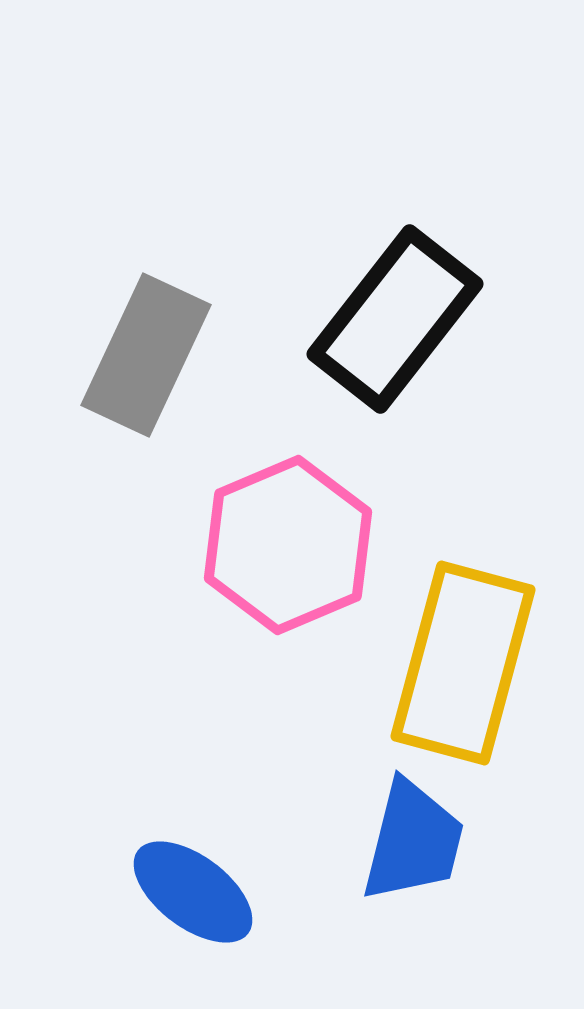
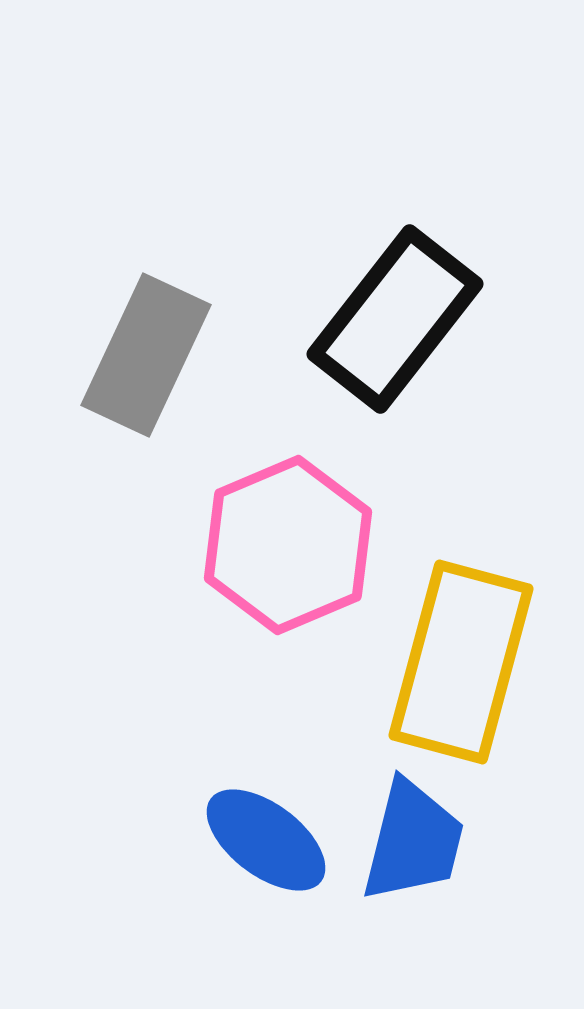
yellow rectangle: moved 2 px left, 1 px up
blue ellipse: moved 73 px right, 52 px up
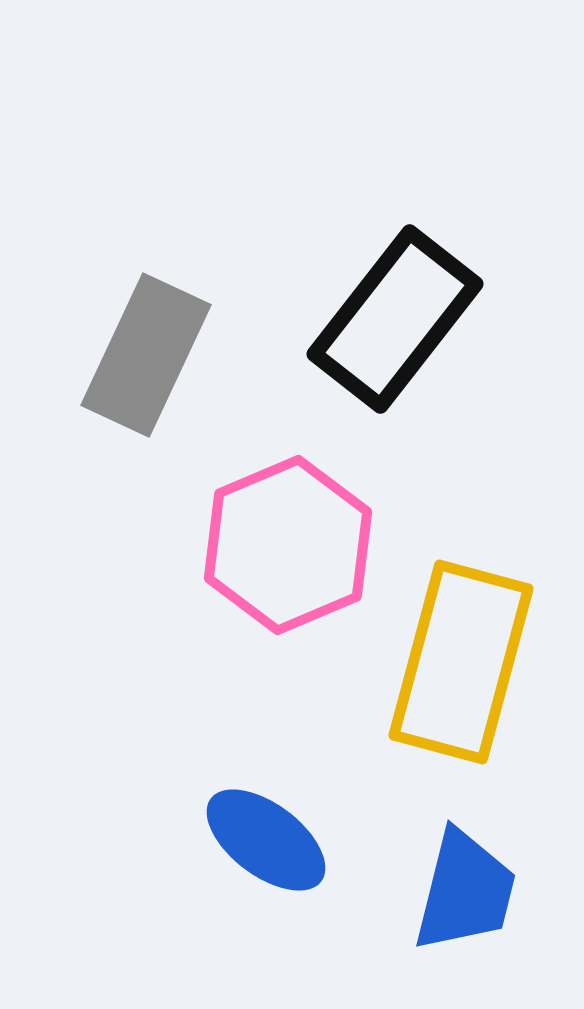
blue trapezoid: moved 52 px right, 50 px down
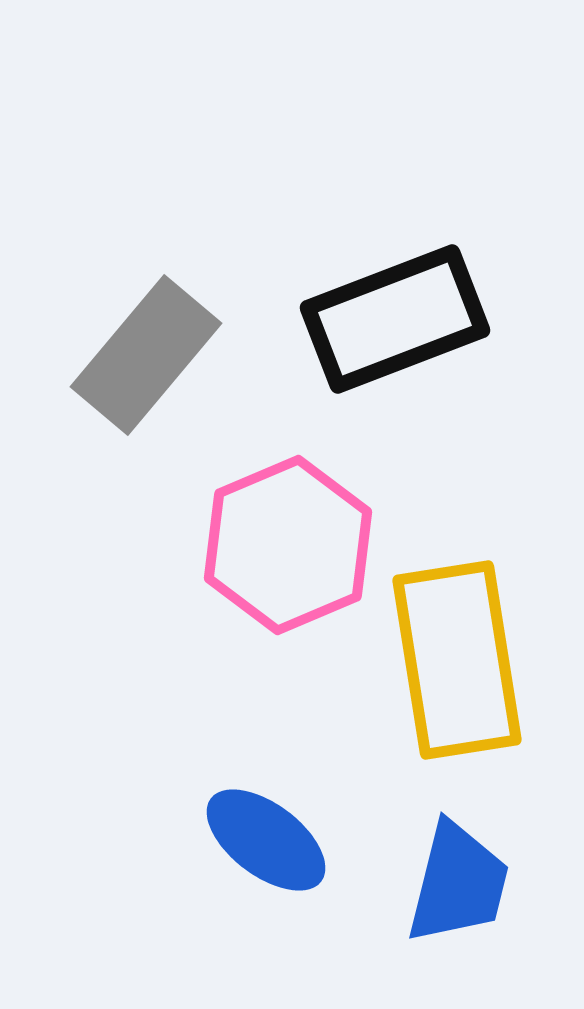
black rectangle: rotated 31 degrees clockwise
gray rectangle: rotated 15 degrees clockwise
yellow rectangle: moved 4 px left, 2 px up; rotated 24 degrees counterclockwise
blue trapezoid: moved 7 px left, 8 px up
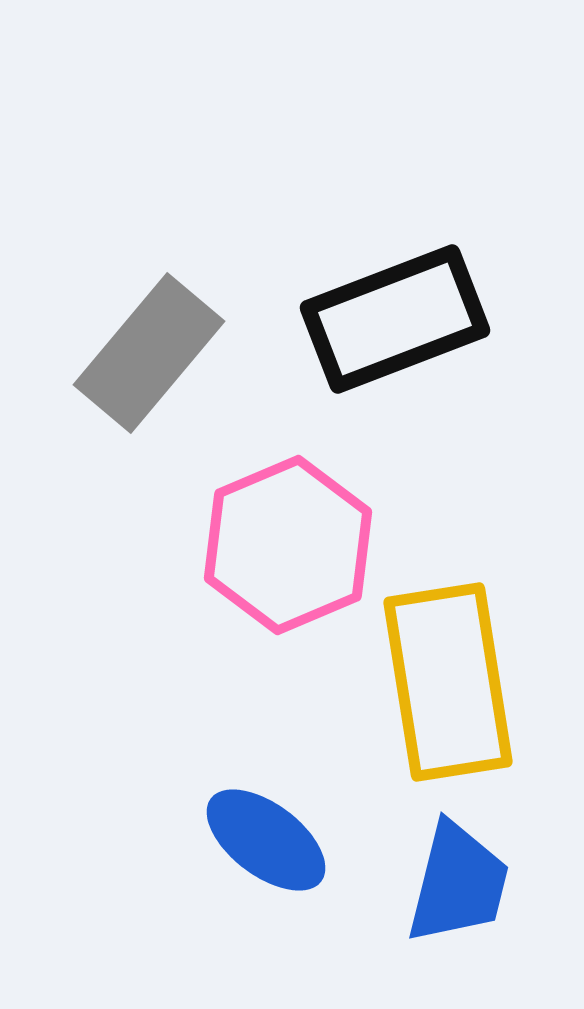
gray rectangle: moved 3 px right, 2 px up
yellow rectangle: moved 9 px left, 22 px down
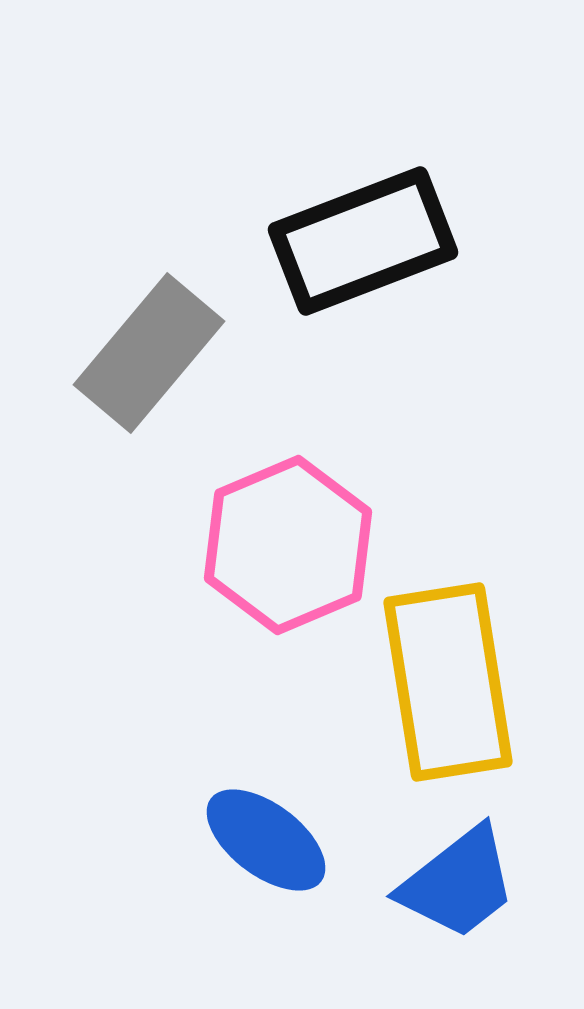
black rectangle: moved 32 px left, 78 px up
blue trapezoid: rotated 38 degrees clockwise
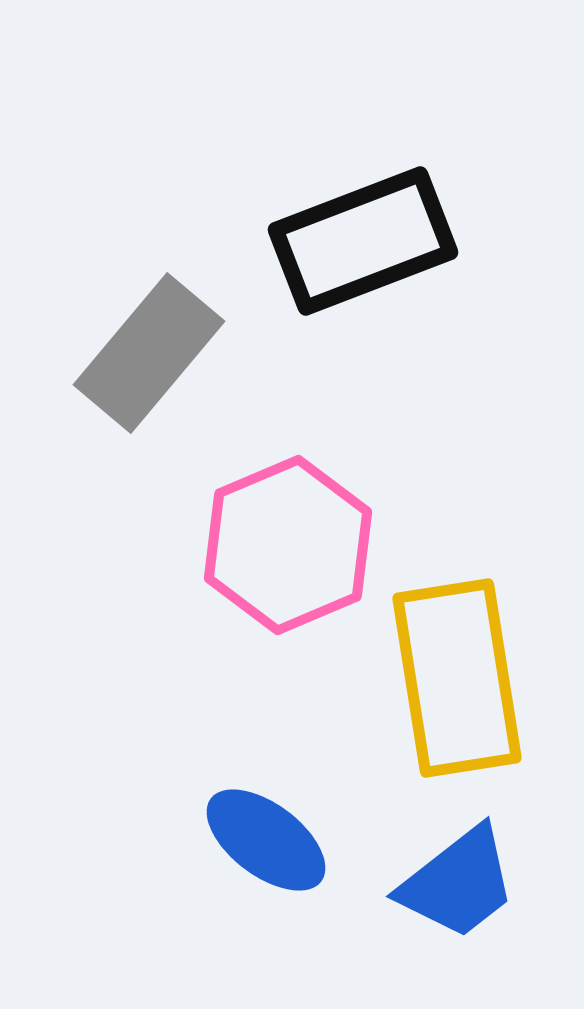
yellow rectangle: moved 9 px right, 4 px up
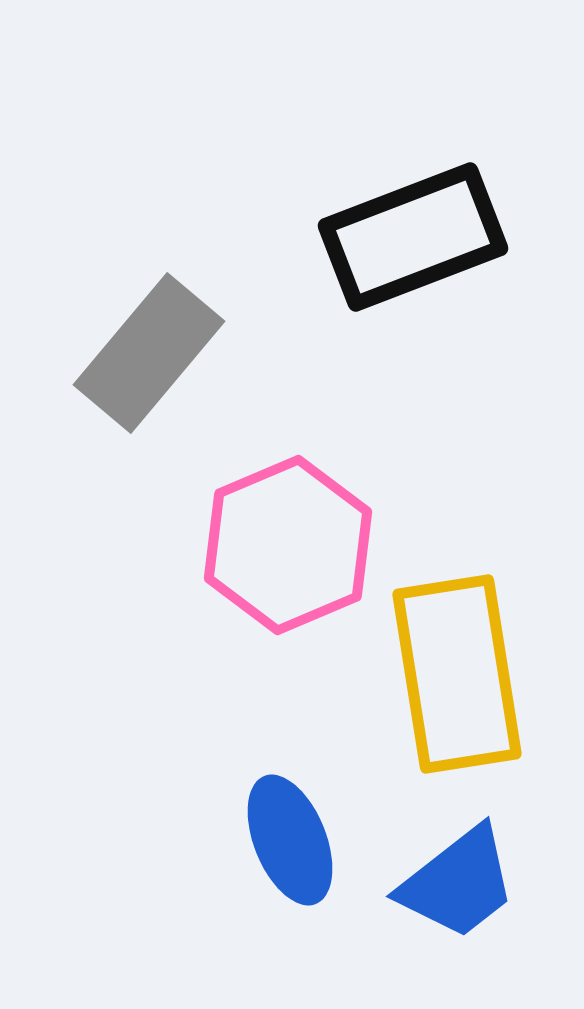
black rectangle: moved 50 px right, 4 px up
yellow rectangle: moved 4 px up
blue ellipse: moved 24 px right; rotated 31 degrees clockwise
